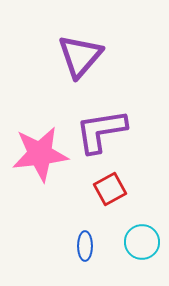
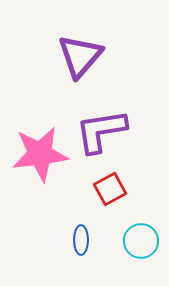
cyan circle: moved 1 px left, 1 px up
blue ellipse: moved 4 px left, 6 px up
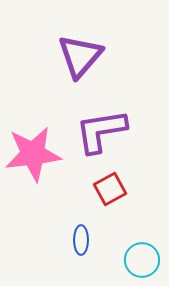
pink star: moved 7 px left
cyan circle: moved 1 px right, 19 px down
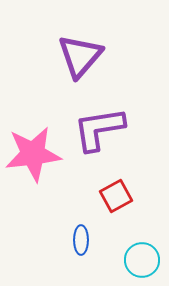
purple L-shape: moved 2 px left, 2 px up
red square: moved 6 px right, 7 px down
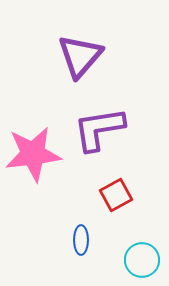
red square: moved 1 px up
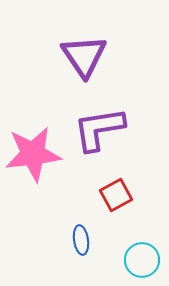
purple triangle: moved 4 px right; rotated 15 degrees counterclockwise
blue ellipse: rotated 8 degrees counterclockwise
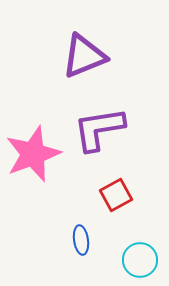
purple triangle: rotated 42 degrees clockwise
pink star: rotated 14 degrees counterclockwise
cyan circle: moved 2 px left
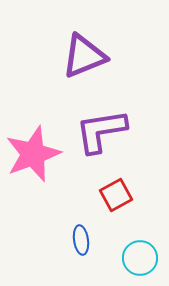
purple L-shape: moved 2 px right, 2 px down
cyan circle: moved 2 px up
